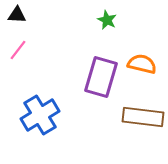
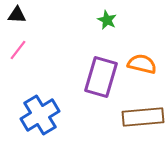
brown rectangle: rotated 12 degrees counterclockwise
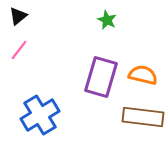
black triangle: moved 1 px right, 1 px down; rotated 42 degrees counterclockwise
pink line: moved 1 px right
orange semicircle: moved 1 px right, 11 px down
brown rectangle: rotated 12 degrees clockwise
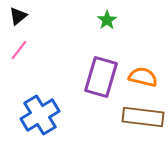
green star: rotated 12 degrees clockwise
orange semicircle: moved 2 px down
